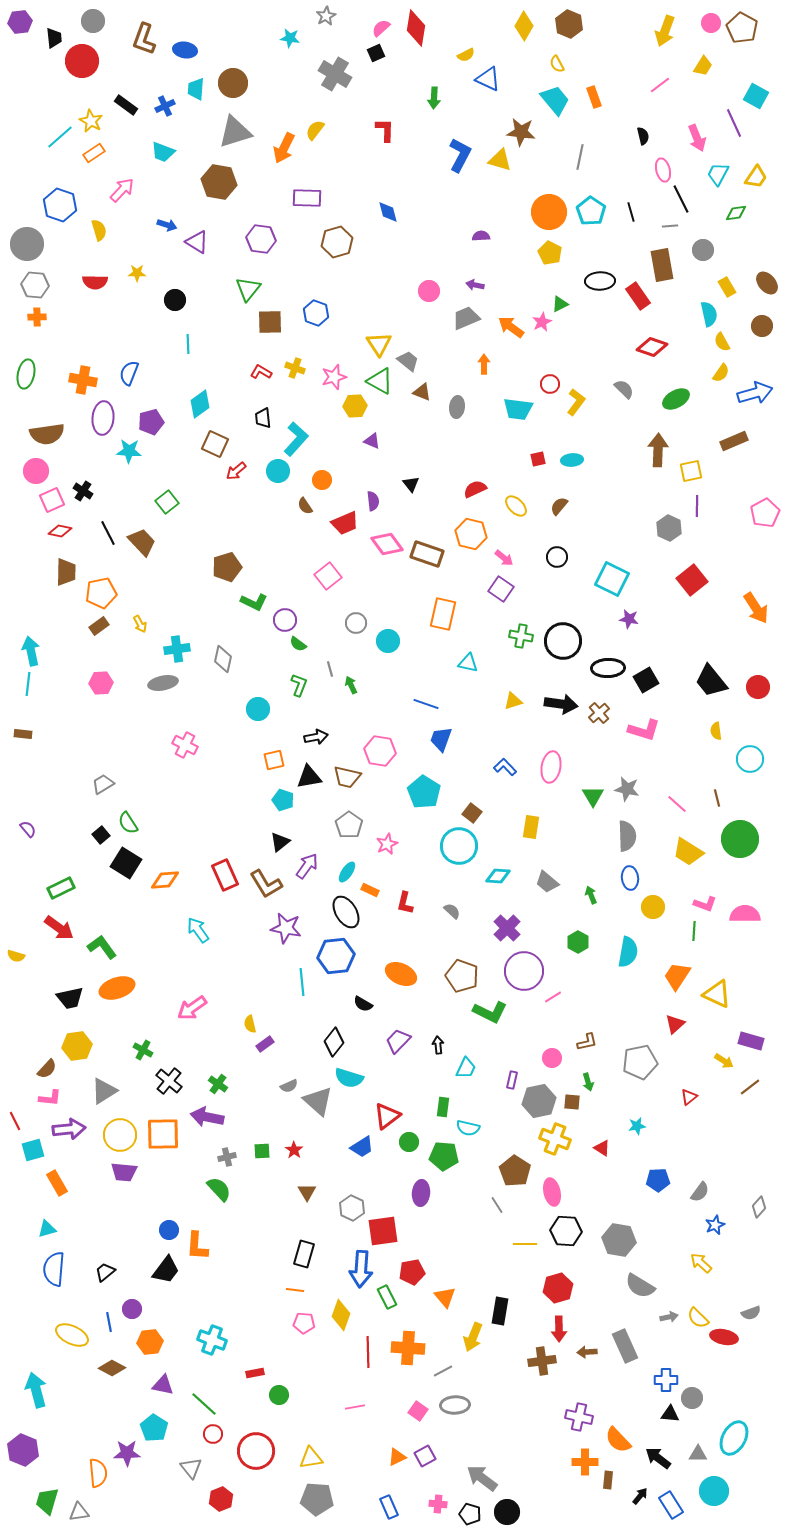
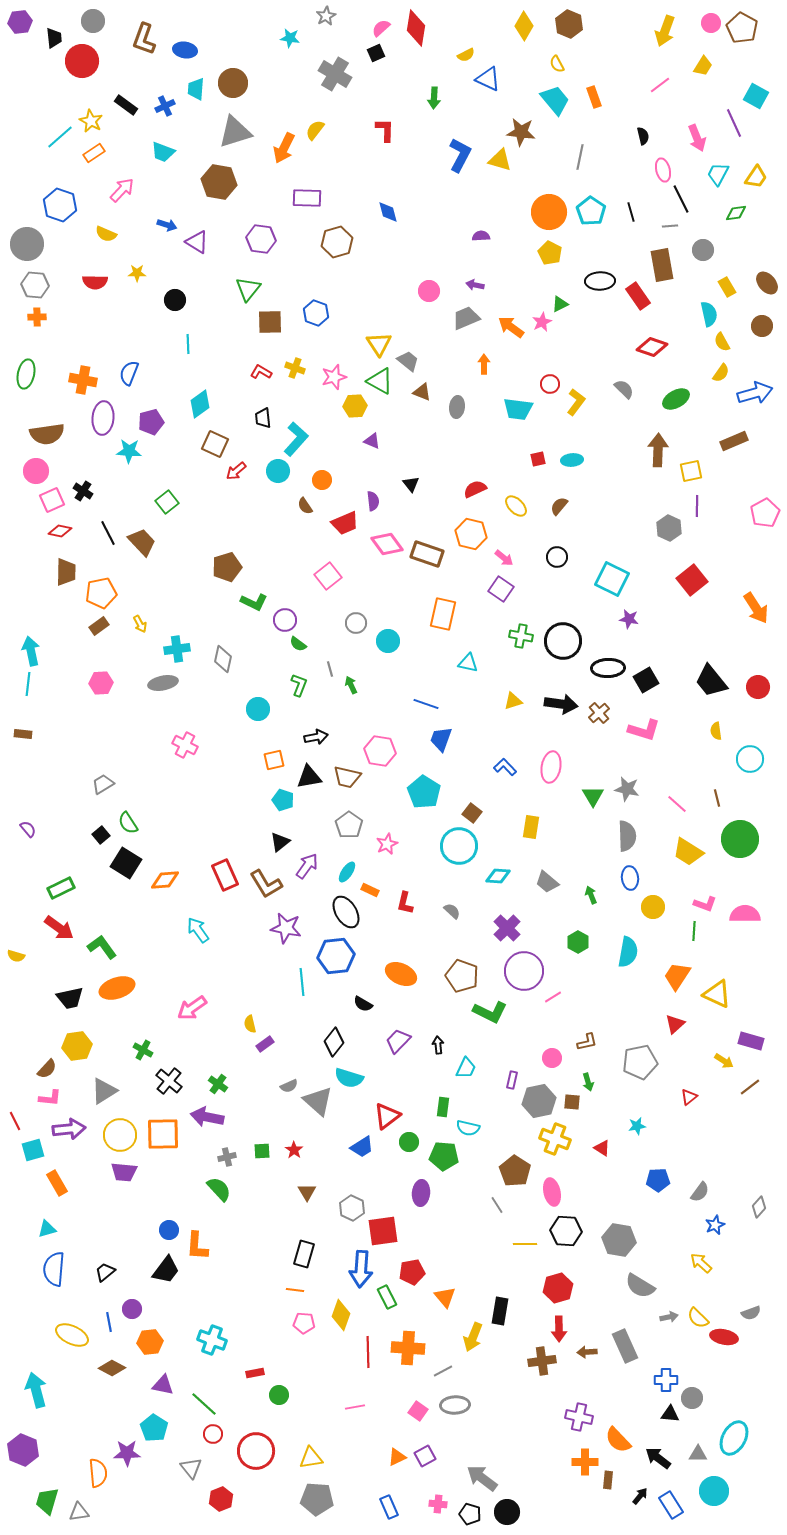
yellow semicircle at (99, 230): moved 7 px right, 4 px down; rotated 130 degrees clockwise
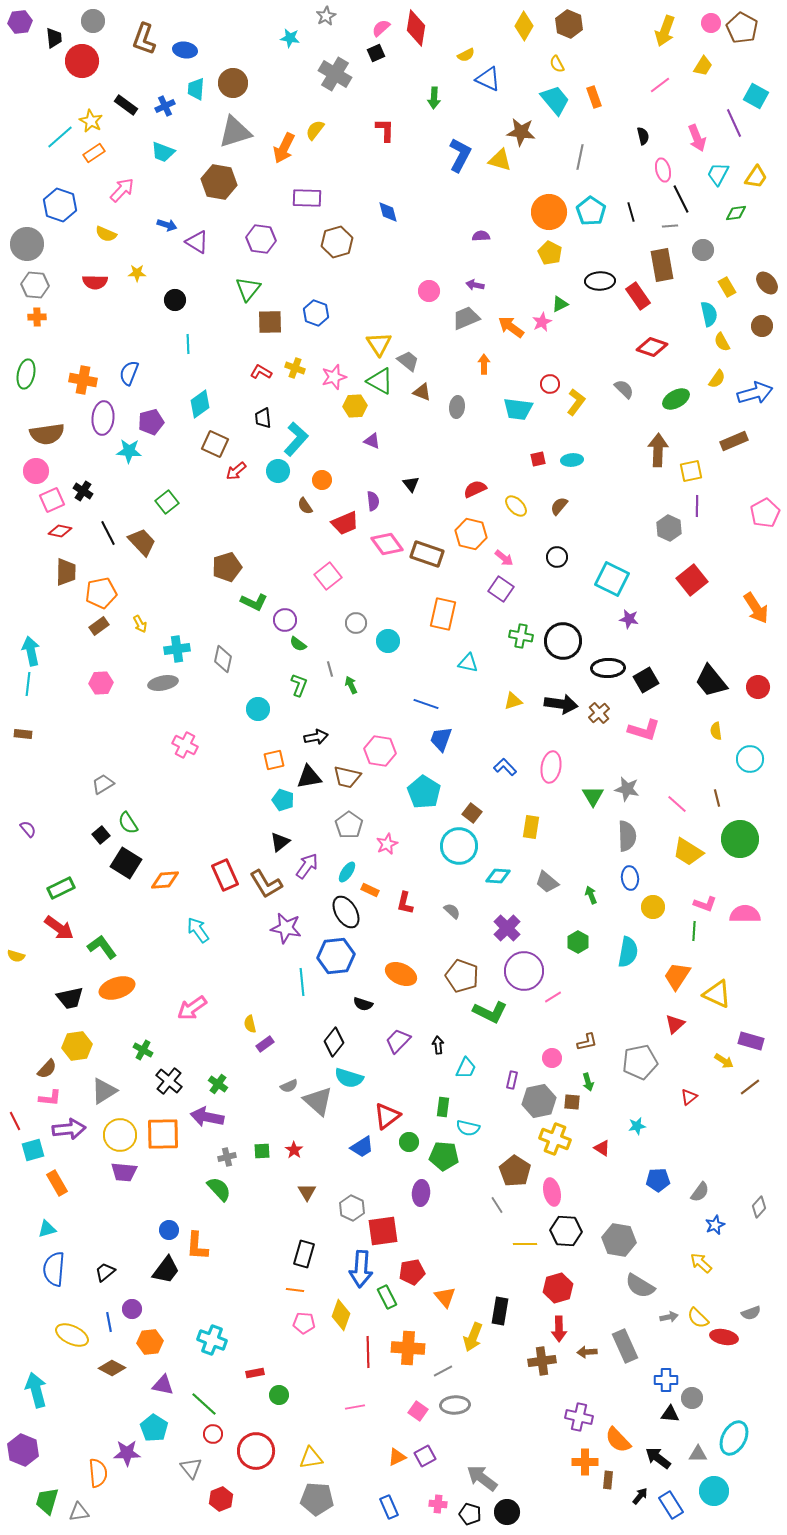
yellow semicircle at (721, 373): moved 4 px left, 6 px down
black semicircle at (363, 1004): rotated 12 degrees counterclockwise
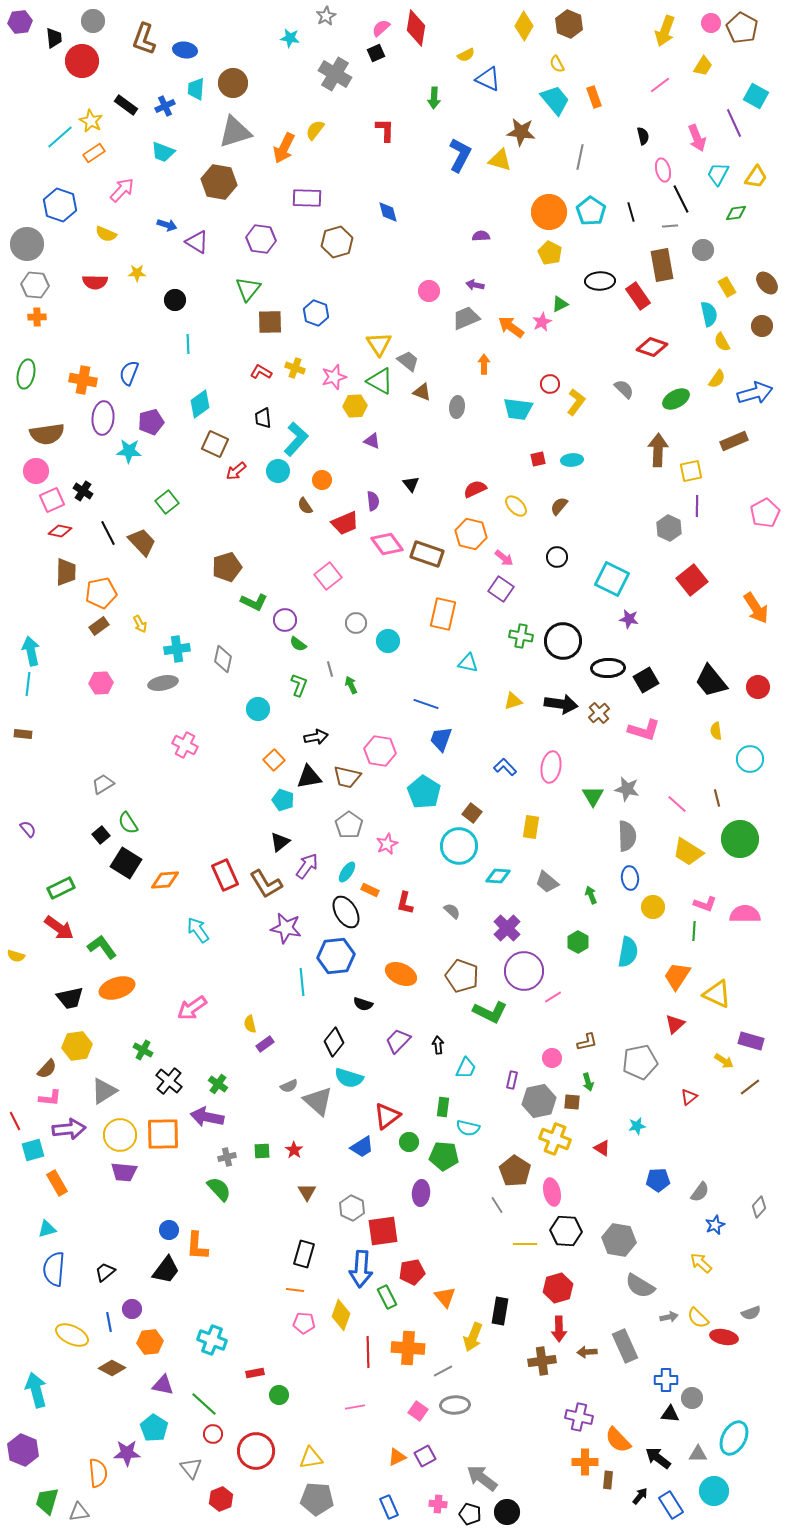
orange square at (274, 760): rotated 30 degrees counterclockwise
